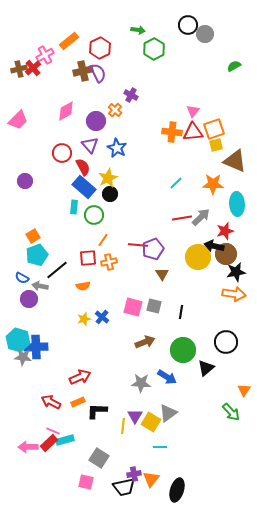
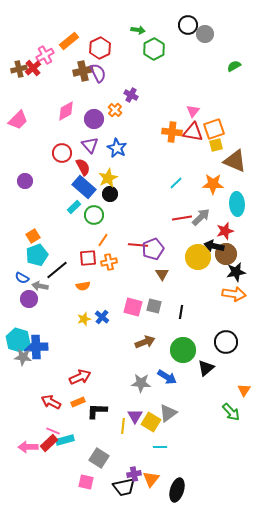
purple circle at (96, 121): moved 2 px left, 2 px up
red triangle at (193, 132): rotated 15 degrees clockwise
cyan rectangle at (74, 207): rotated 40 degrees clockwise
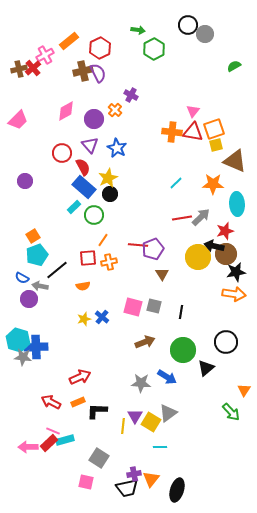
black trapezoid at (124, 487): moved 3 px right, 1 px down
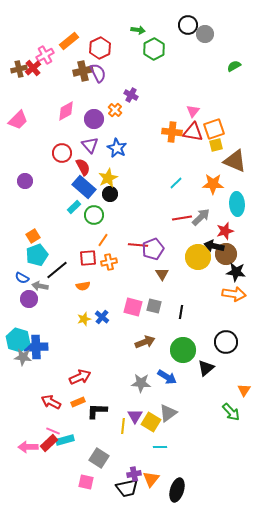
black star at (236, 272): rotated 18 degrees clockwise
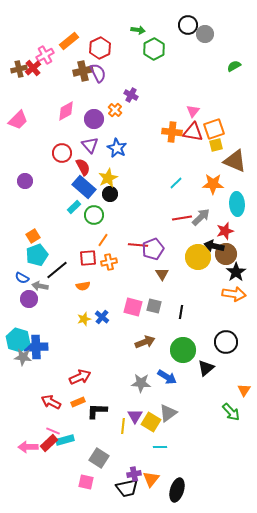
black star at (236, 272): rotated 30 degrees clockwise
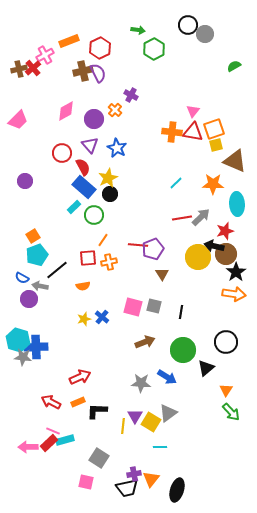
orange rectangle at (69, 41): rotated 18 degrees clockwise
orange triangle at (244, 390): moved 18 px left
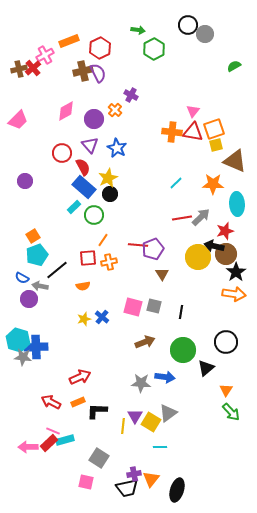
blue arrow at (167, 377): moved 2 px left; rotated 24 degrees counterclockwise
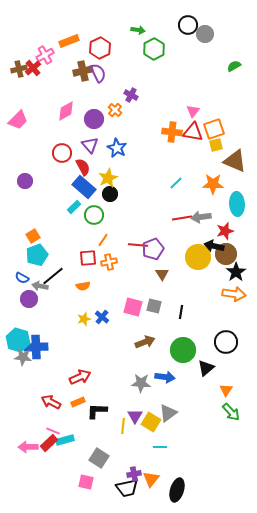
gray arrow at (201, 217): rotated 144 degrees counterclockwise
black line at (57, 270): moved 4 px left, 6 px down
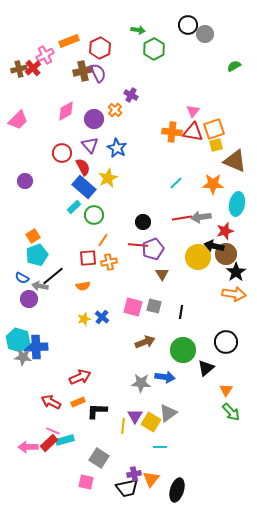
black circle at (110, 194): moved 33 px right, 28 px down
cyan ellipse at (237, 204): rotated 15 degrees clockwise
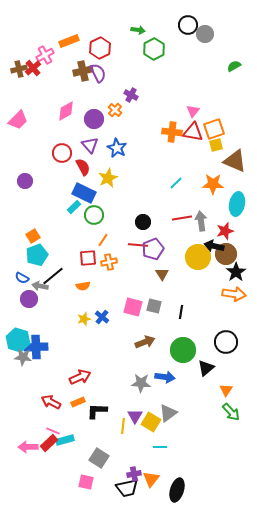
blue rectangle at (84, 187): moved 6 px down; rotated 15 degrees counterclockwise
gray arrow at (201, 217): moved 4 px down; rotated 90 degrees clockwise
